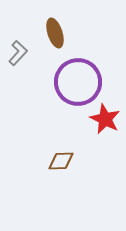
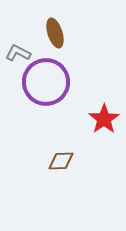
gray L-shape: rotated 105 degrees counterclockwise
purple circle: moved 32 px left
red star: moved 1 px left; rotated 12 degrees clockwise
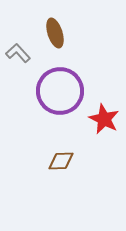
gray L-shape: rotated 20 degrees clockwise
purple circle: moved 14 px right, 9 px down
red star: rotated 12 degrees counterclockwise
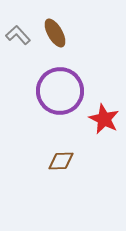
brown ellipse: rotated 12 degrees counterclockwise
gray L-shape: moved 18 px up
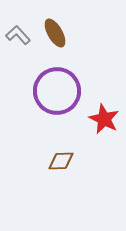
purple circle: moved 3 px left
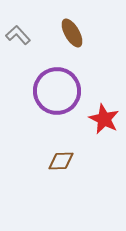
brown ellipse: moved 17 px right
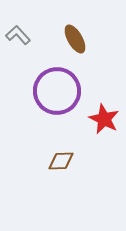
brown ellipse: moved 3 px right, 6 px down
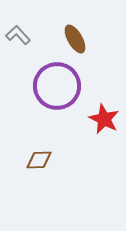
purple circle: moved 5 px up
brown diamond: moved 22 px left, 1 px up
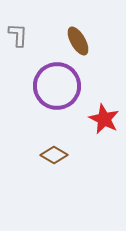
gray L-shape: rotated 45 degrees clockwise
brown ellipse: moved 3 px right, 2 px down
brown diamond: moved 15 px right, 5 px up; rotated 32 degrees clockwise
